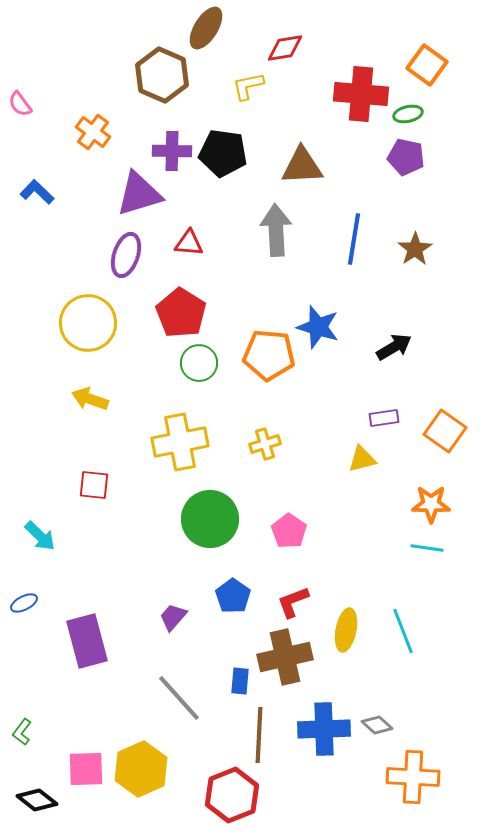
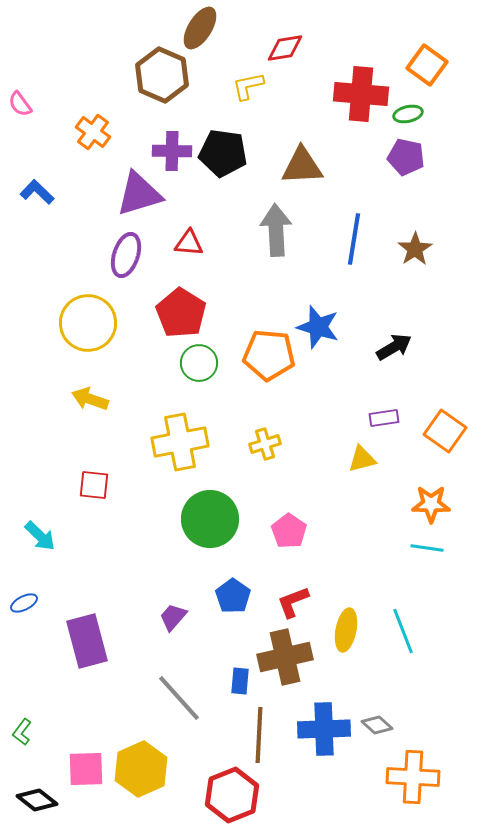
brown ellipse at (206, 28): moved 6 px left
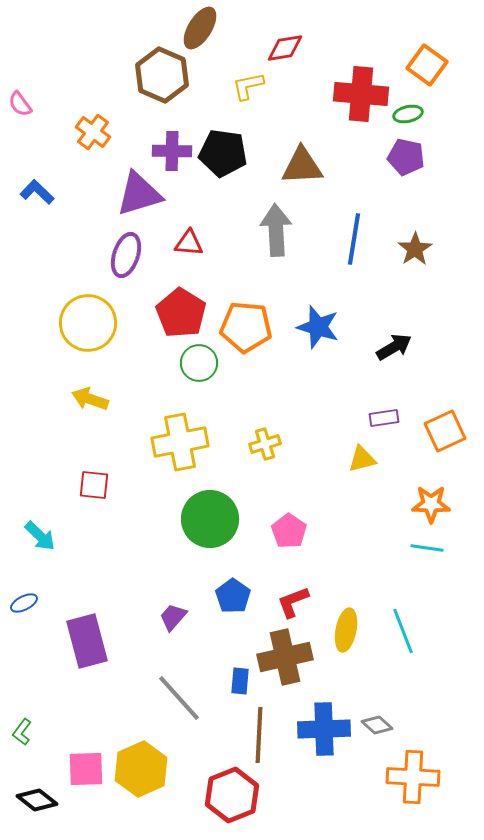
orange pentagon at (269, 355): moved 23 px left, 28 px up
orange square at (445, 431): rotated 30 degrees clockwise
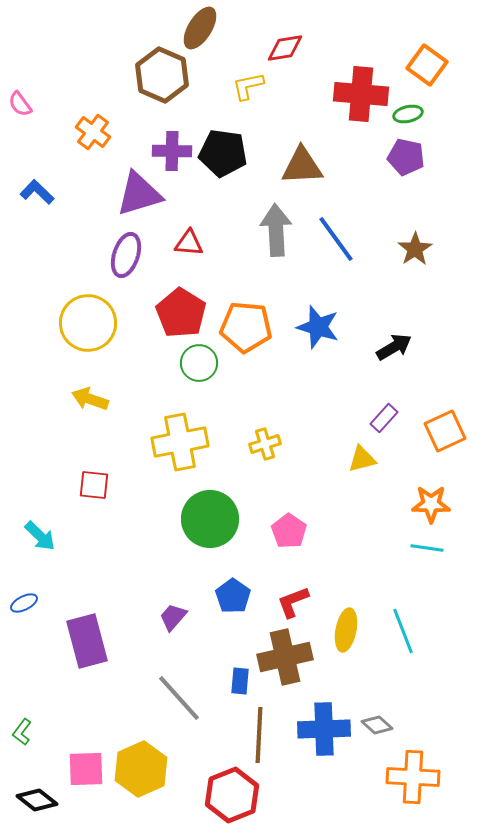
blue line at (354, 239): moved 18 px left; rotated 45 degrees counterclockwise
purple rectangle at (384, 418): rotated 40 degrees counterclockwise
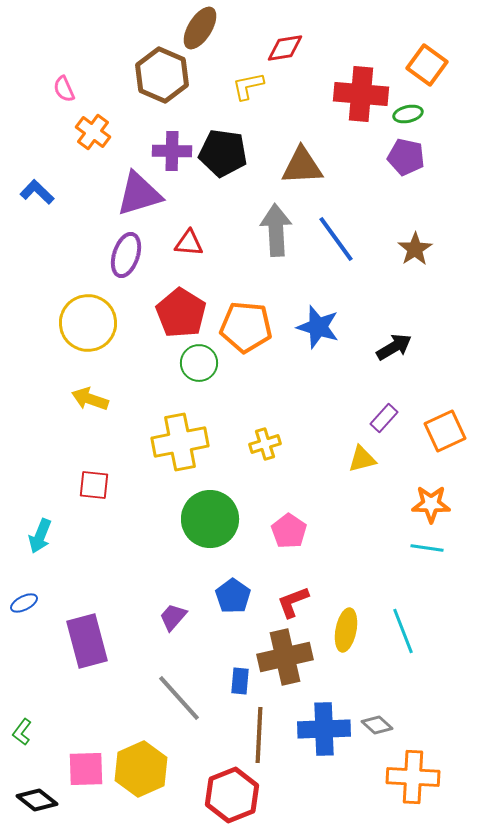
pink semicircle at (20, 104): moved 44 px right, 15 px up; rotated 12 degrees clockwise
cyan arrow at (40, 536): rotated 68 degrees clockwise
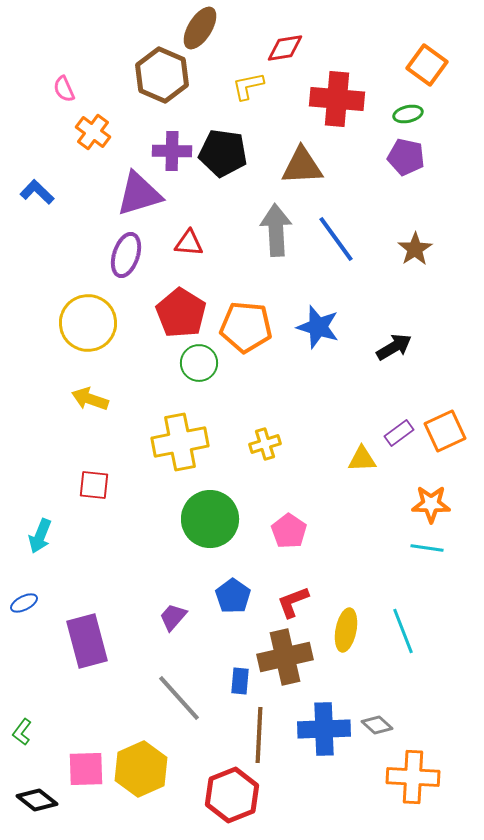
red cross at (361, 94): moved 24 px left, 5 px down
purple rectangle at (384, 418): moved 15 px right, 15 px down; rotated 12 degrees clockwise
yellow triangle at (362, 459): rotated 12 degrees clockwise
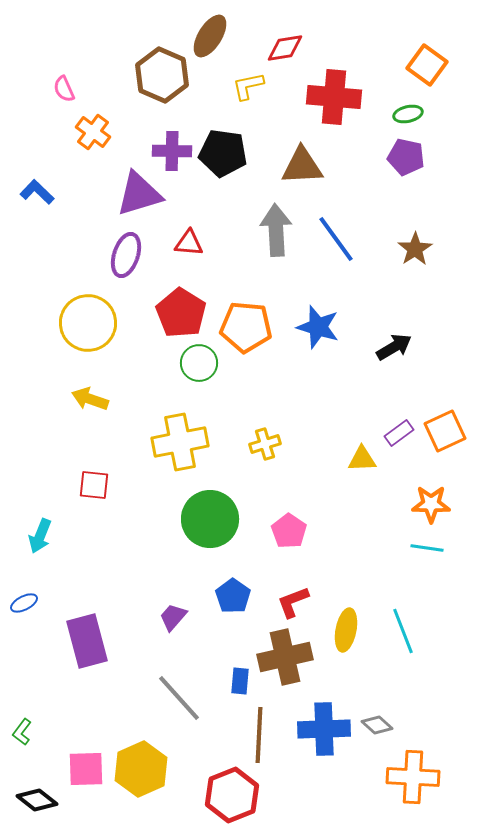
brown ellipse at (200, 28): moved 10 px right, 8 px down
red cross at (337, 99): moved 3 px left, 2 px up
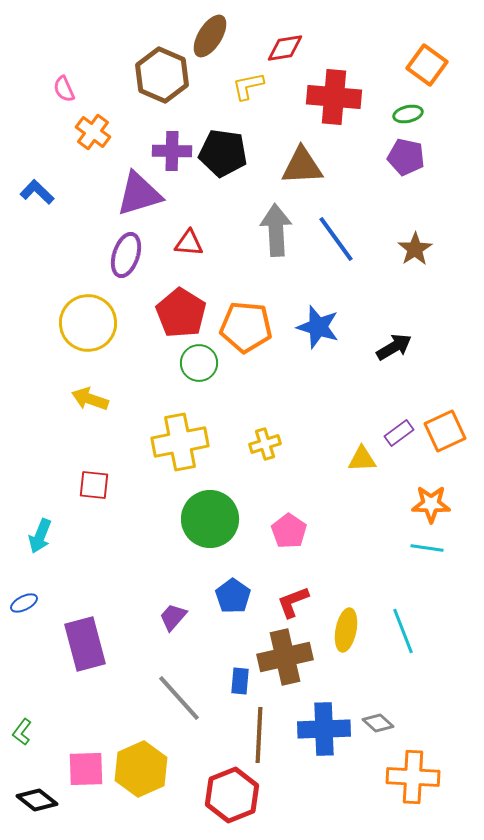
purple rectangle at (87, 641): moved 2 px left, 3 px down
gray diamond at (377, 725): moved 1 px right, 2 px up
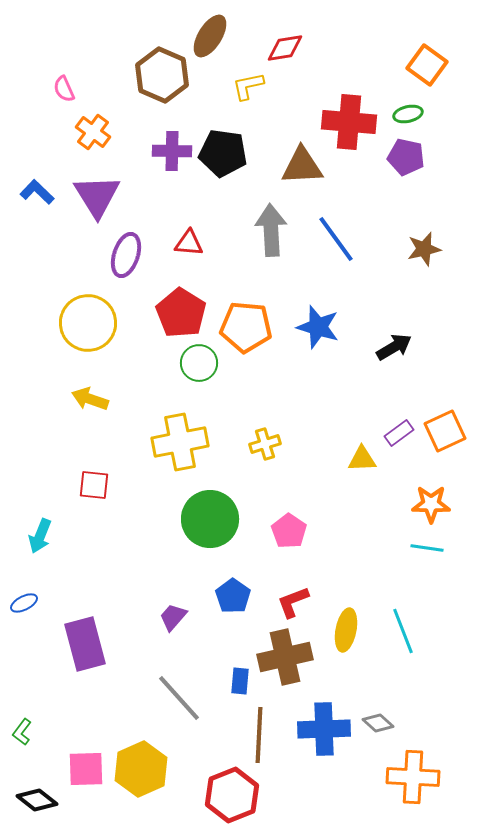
red cross at (334, 97): moved 15 px right, 25 px down
purple triangle at (139, 194): moved 42 px left, 2 px down; rotated 45 degrees counterclockwise
gray arrow at (276, 230): moved 5 px left
brown star at (415, 249): moved 9 px right; rotated 20 degrees clockwise
